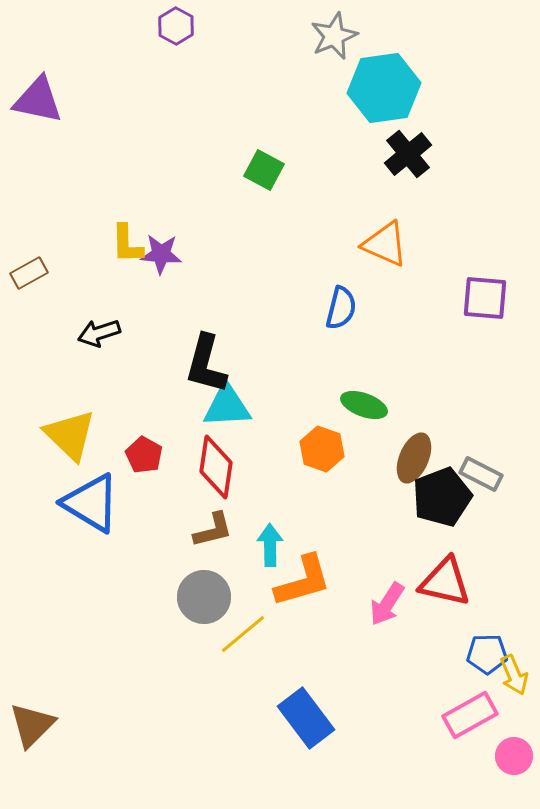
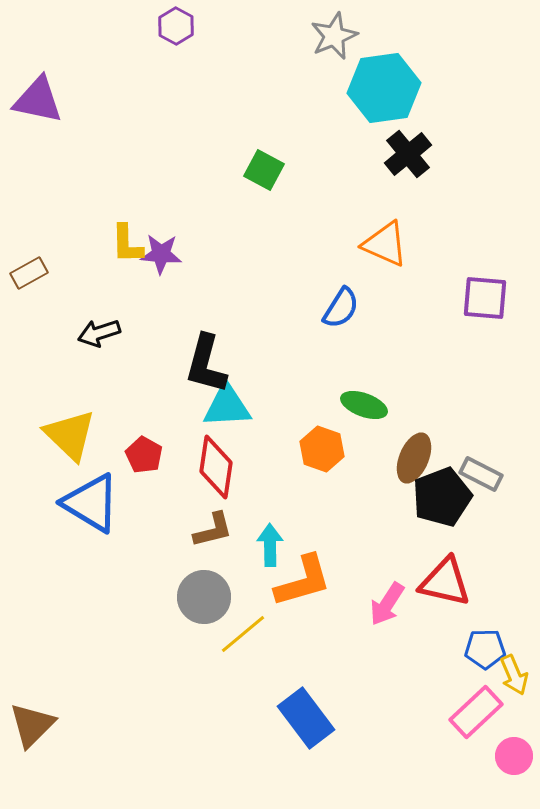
blue semicircle: rotated 18 degrees clockwise
blue pentagon: moved 2 px left, 5 px up
pink rectangle: moved 6 px right, 3 px up; rotated 14 degrees counterclockwise
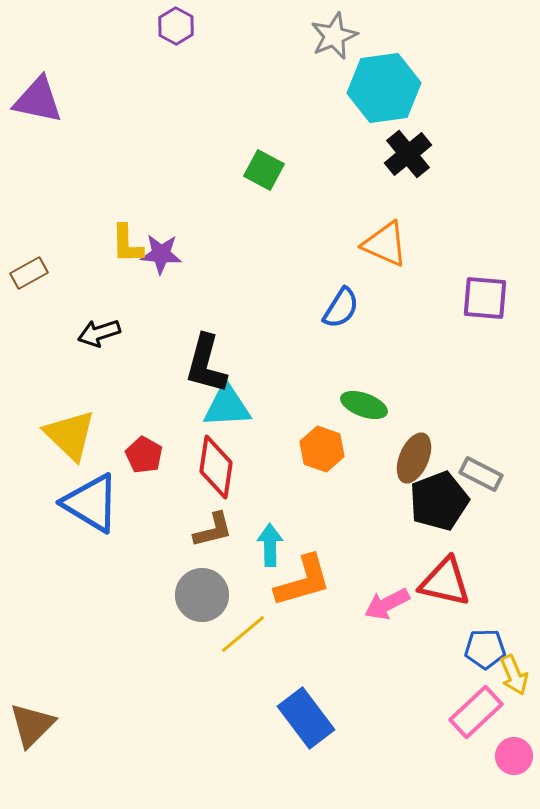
black pentagon: moved 3 px left, 4 px down
gray circle: moved 2 px left, 2 px up
pink arrow: rotated 30 degrees clockwise
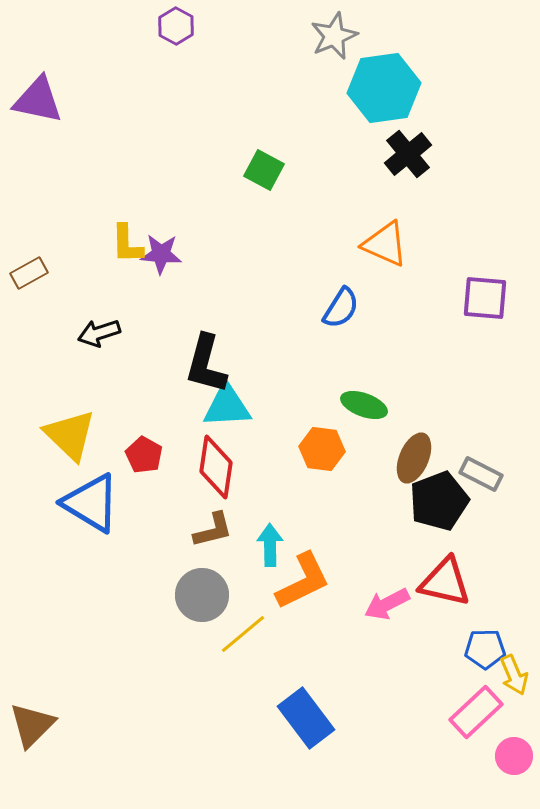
orange hexagon: rotated 12 degrees counterclockwise
orange L-shape: rotated 10 degrees counterclockwise
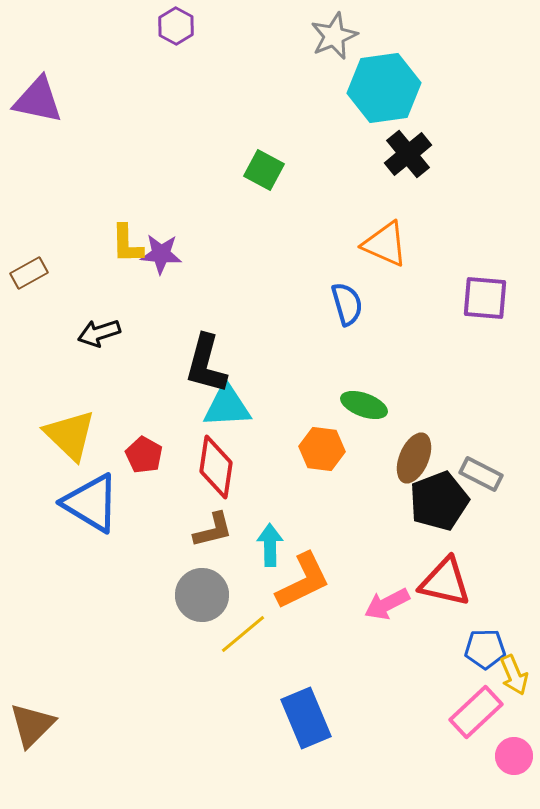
blue semicircle: moved 6 px right, 4 px up; rotated 48 degrees counterclockwise
blue rectangle: rotated 14 degrees clockwise
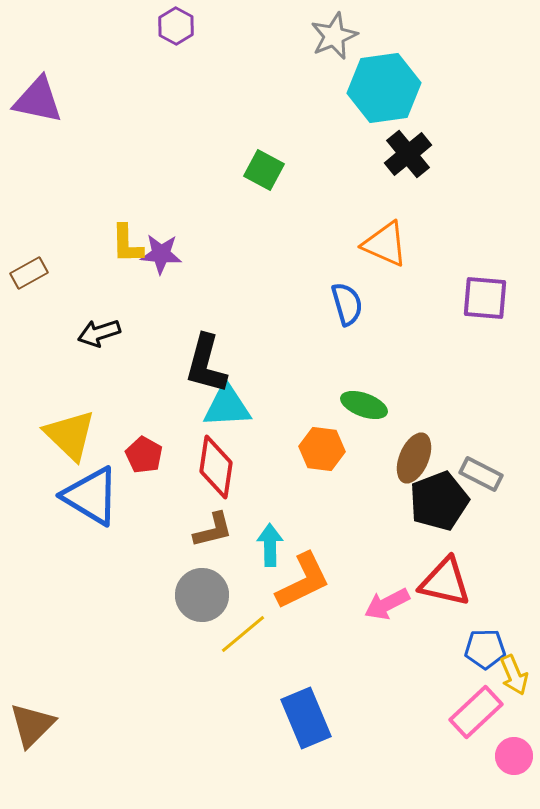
blue triangle: moved 7 px up
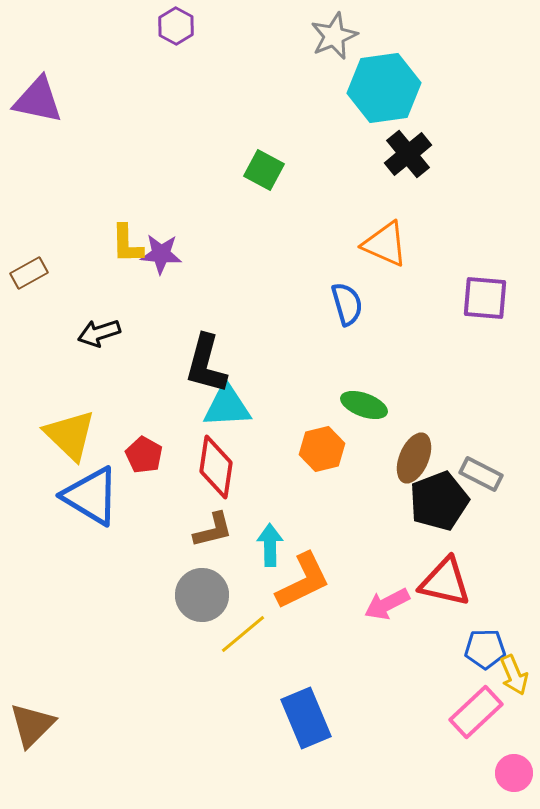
orange hexagon: rotated 21 degrees counterclockwise
pink circle: moved 17 px down
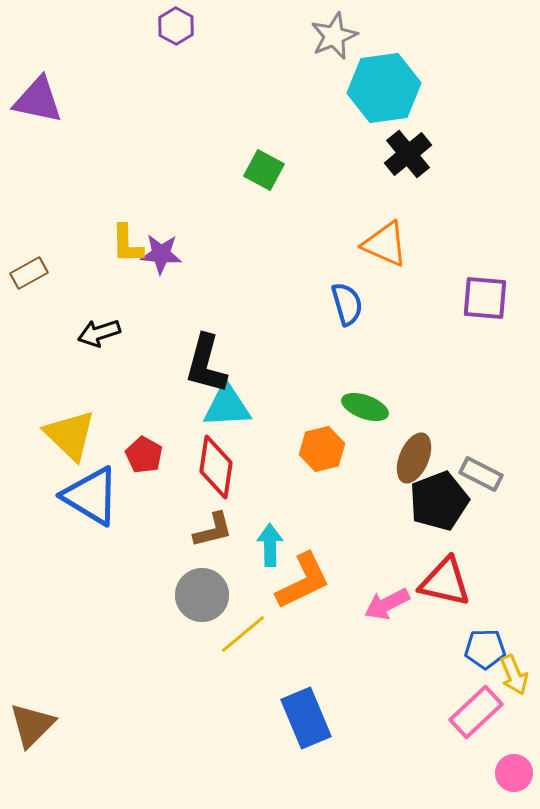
green ellipse: moved 1 px right, 2 px down
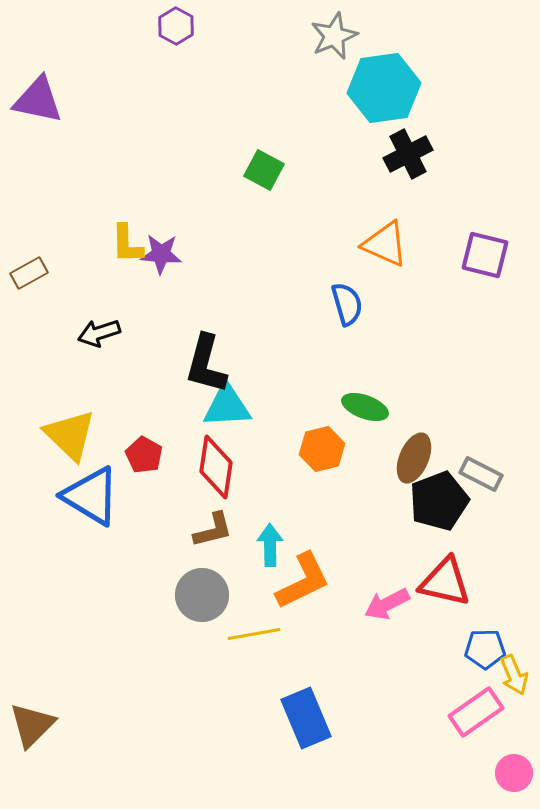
black cross: rotated 12 degrees clockwise
purple square: moved 43 px up; rotated 9 degrees clockwise
yellow line: moved 11 px right; rotated 30 degrees clockwise
pink rectangle: rotated 8 degrees clockwise
